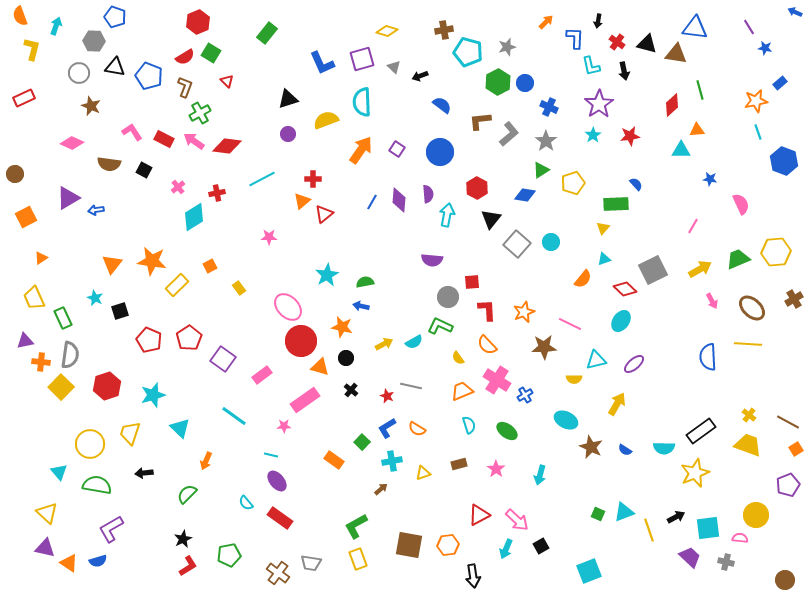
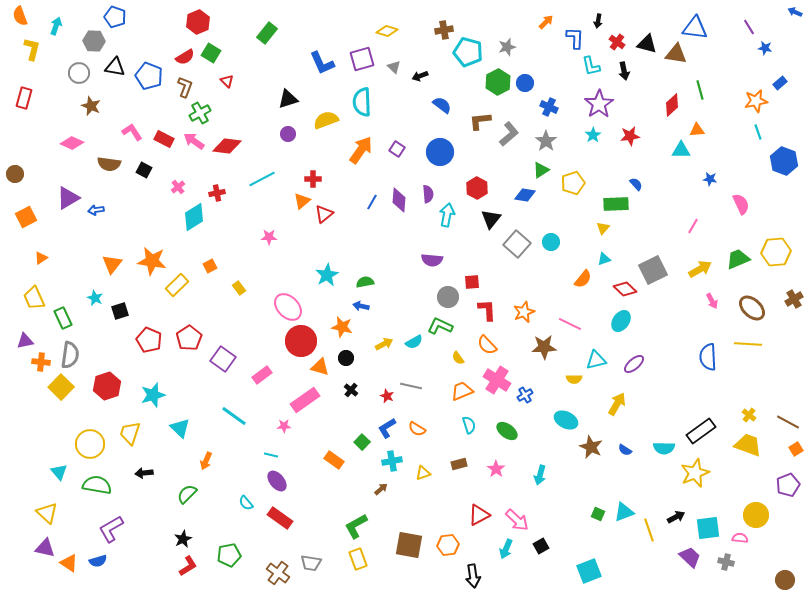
red rectangle at (24, 98): rotated 50 degrees counterclockwise
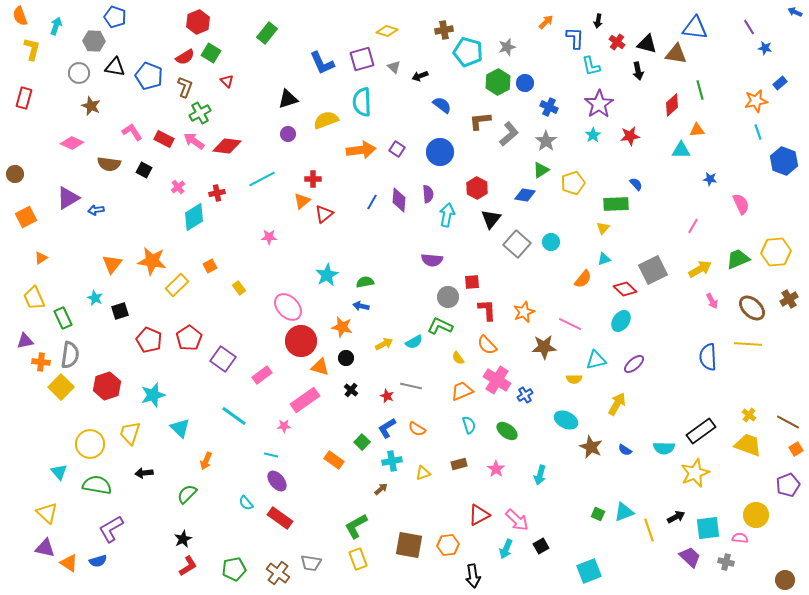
black arrow at (624, 71): moved 14 px right
orange arrow at (361, 150): rotated 48 degrees clockwise
brown cross at (794, 299): moved 5 px left
green pentagon at (229, 555): moved 5 px right, 14 px down
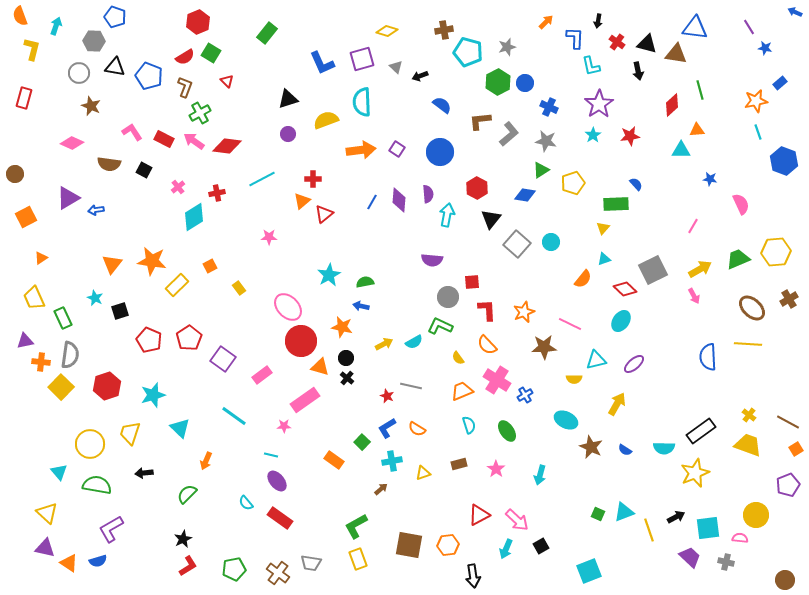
gray triangle at (394, 67): moved 2 px right
gray star at (546, 141): rotated 25 degrees counterclockwise
cyan star at (327, 275): moved 2 px right
pink arrow at (712, 301): moved 18 px left, 5 px up
black cross at (351, 390): moved 4 px left, 12 px up
green ellipse at (507, 431): rotated 20 degrees clockwise
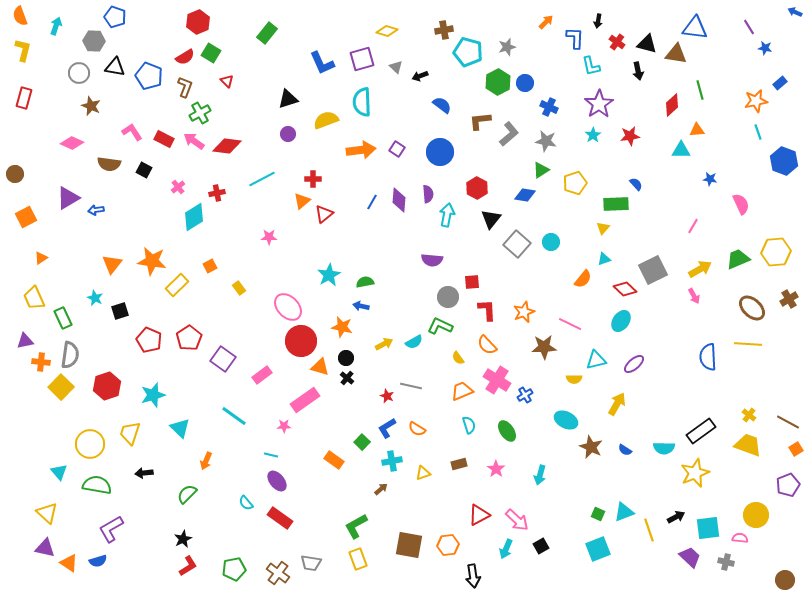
yellow L-shape at (32, 49): moved 9 px left, 1 px down
yellow pentagon at (573, 183): moved 2 px right
cyan square at (589, 571): moved 9 px right, 22 px up
